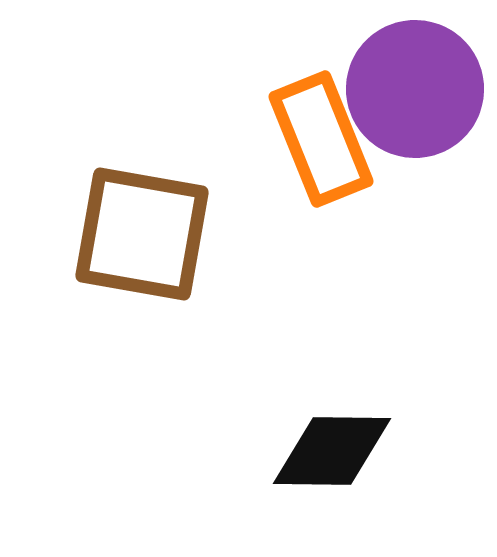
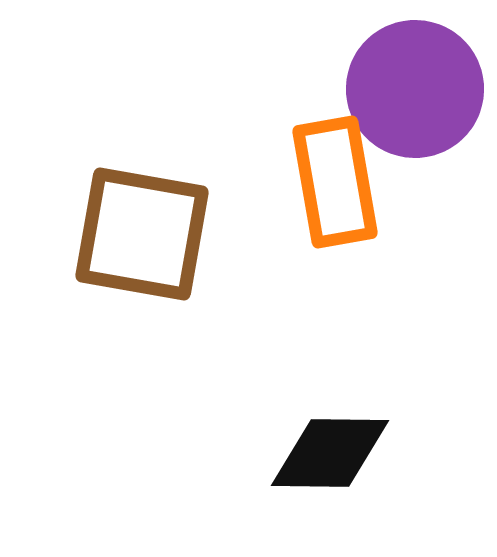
orange rectangle: moved 14 px right, 43 px down; rotated 12 degrees clockwise
black diamond: moved 2 px left, 2 px down
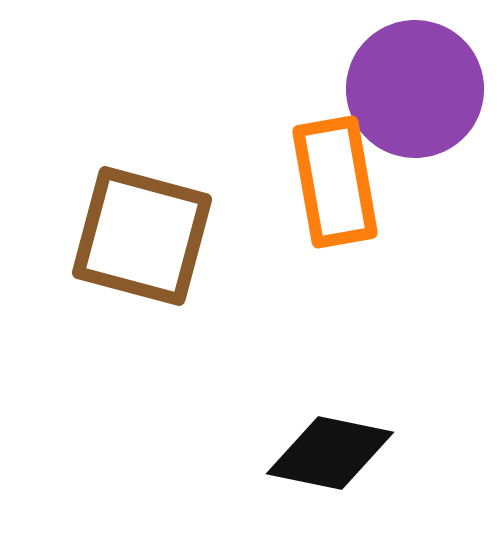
brown square: moved 2 px down; rotated 5 degrees clockwise
black diamond: rotated 11 degrees clockwise
